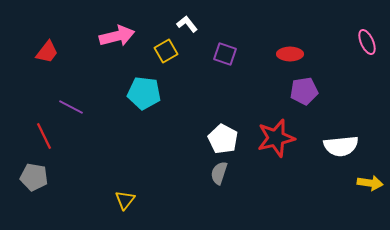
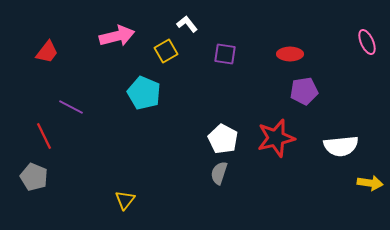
purple square: rotated 10 degrees counterclockwise
cyan pentagon: rotated 16 degrees clockwise
gray pentagon: rotated 12 degrees clockwise
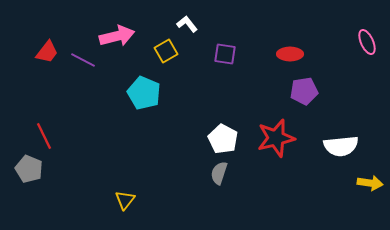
purple line: moved 12 px right, 47 px up
gray pentagon: moved 5 px left, 8 px up
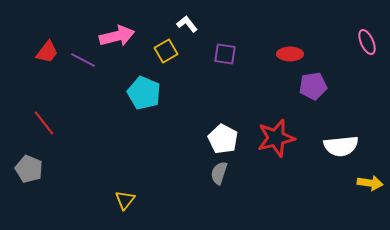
purple pentagon: moved 9 px right, 5 px up
red line: moved 13 px up; rotated 12 degrees counterclockwise
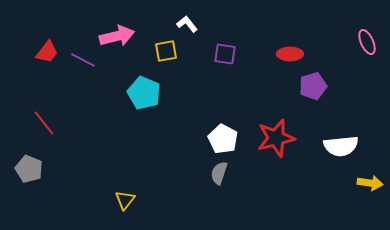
yellow square: rotated 20 degrees clockwise
purple pentagon: rotated 8 degrees counterclockwise
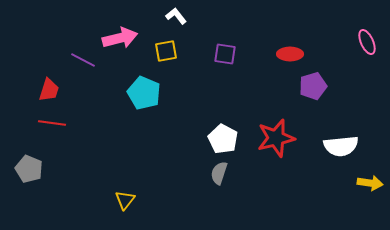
white L-shape: moved 11 px left, 8 px up
pink arrow: moved 3 px right, 2 px down
red trapezoid: moved 2 px right, 38 px down; rotated 20 degrees counterclockwise
red line: moved 8 px right; rotated 44 degrees counterclockwise
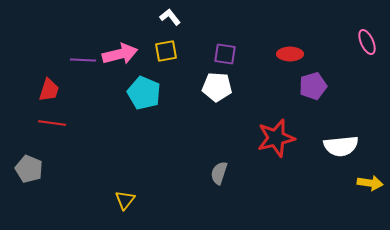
white L-shape: moved 6 px left, 1 px down
pink arrow: moved 16 px down
purple line: rotated 25 degrees counterclockwise
white pentagon: moved 6 px left, 52 px up; rotated 24 degrees counterclockwise
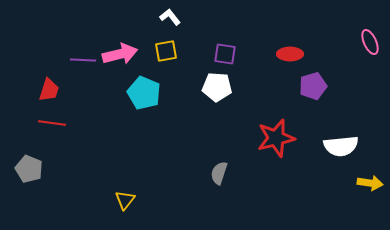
pink ellipse: moved 3 px right
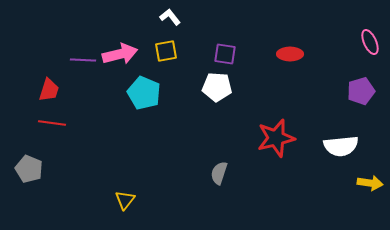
purple pentagon: moved 48 px right, 5 px down
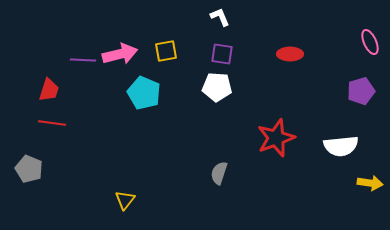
white L-shape: moved 50 px right; rotated 15 degrees clockwise
purple square: moved 3 px left
red star: rotated 6 degrees counterclockwise
